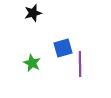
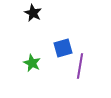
black star: rotated 30 degrees counterclockwise
purple line: moved 2 px down; rotated 10 degrees clockwise
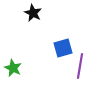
green star: moved 19 px left, 5 px down
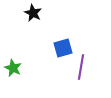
purple line: moved 1 px right, 1 px down
